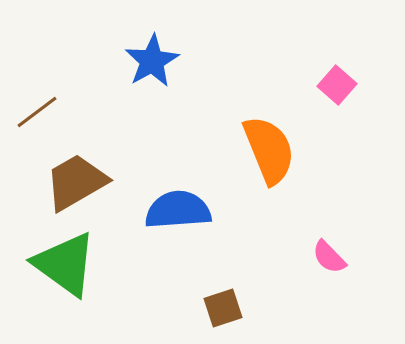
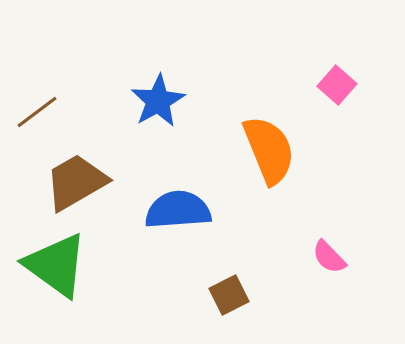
blue star: moved 6 px right, 40 px down
green triangle: moved 9 px left, 1 px down
brown square: moved 6 px right, 13 px up; rotated 9 degrees counterclockwise
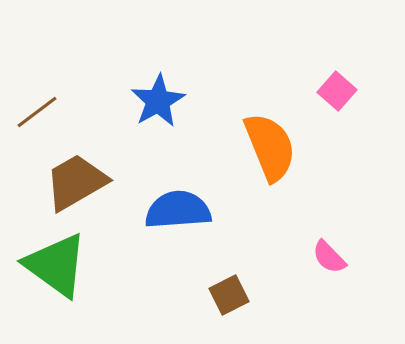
pink square: moved 6 px down
orange semicircle: moved 1 px right, 3 px up
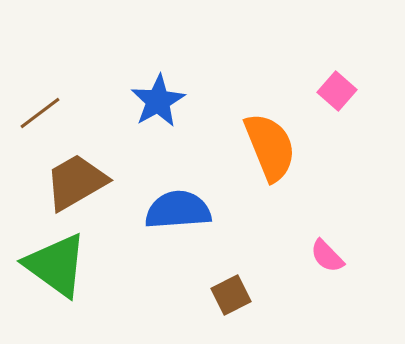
brown line: moved 3 px right, 1 px down
pink semicircle: moved 2 px left, 1 px up
brown square: moved 2 px right
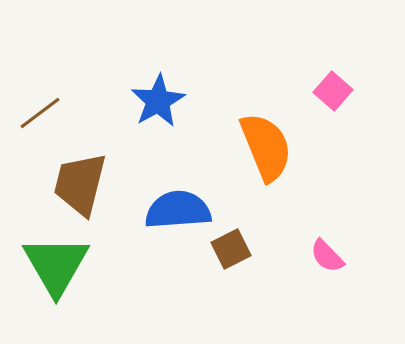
pink square: moved 4 px left
orange semicircle: moved 4 px left
brown trapezoid: moved 4 px right, 2 px down; rotated 46 degrees counterclockwise
green triangle: rotated 24 degrees clockwise
brown square: moved 46 px up
